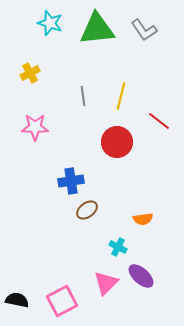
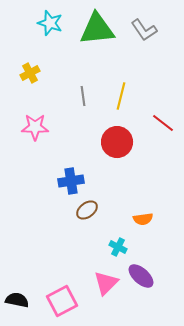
red line: moved 4 px right, 2 px down
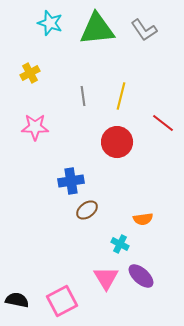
cyan cross: moved 2 px right, 3 px up
pink triangle: moved 5 px up; rotated 16 degrees counterclockwise
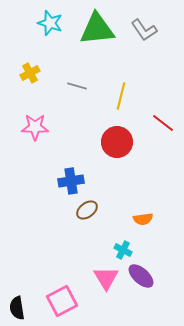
gray line: moved 6 px left, 10 px up; rotated 66 degrees counterclockwise
cyan cross: moved 3 px right, 6 px down
black semicircle: moved 8 px down; rotated 110 degrees counterclockwise
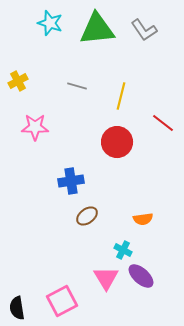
yellow cross: moved 12 px left, 8 px down
brown ellipse: moved 6 px down
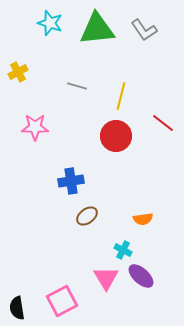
yellow cross: moved 9 px up
red circle: moved 1 px left, 6 px up
